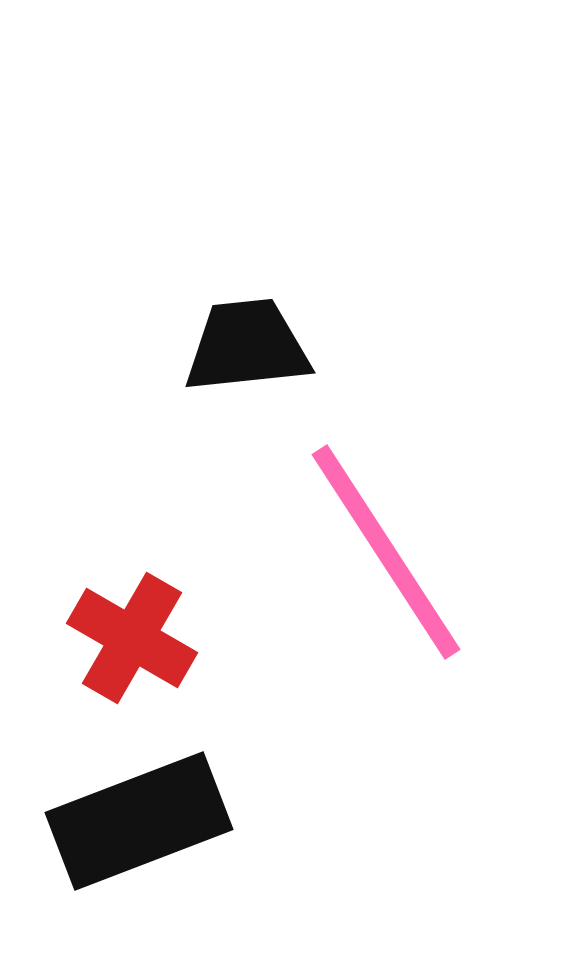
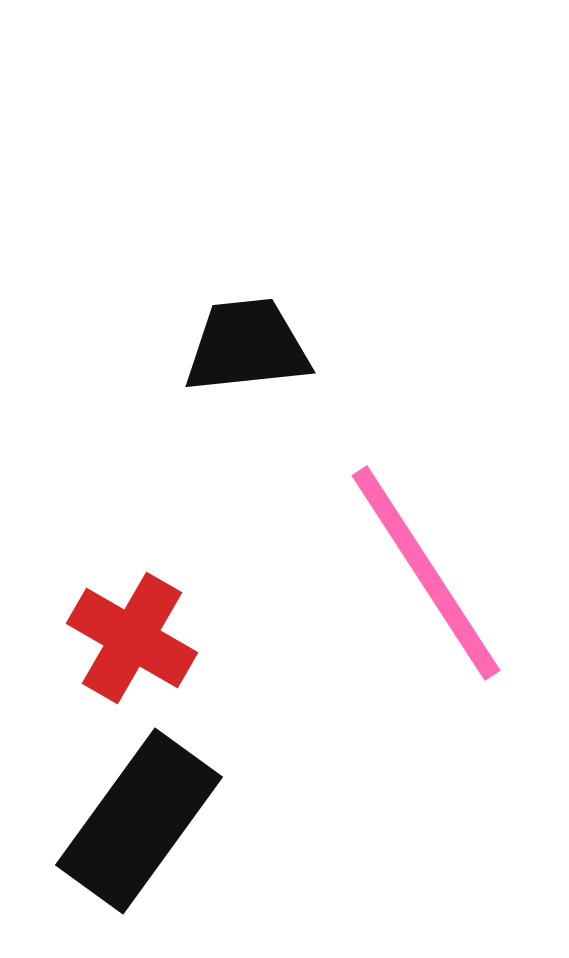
pink line: moved 40 px right, 21 px down
black rectangle: rotated 33 degrees counterclockwise
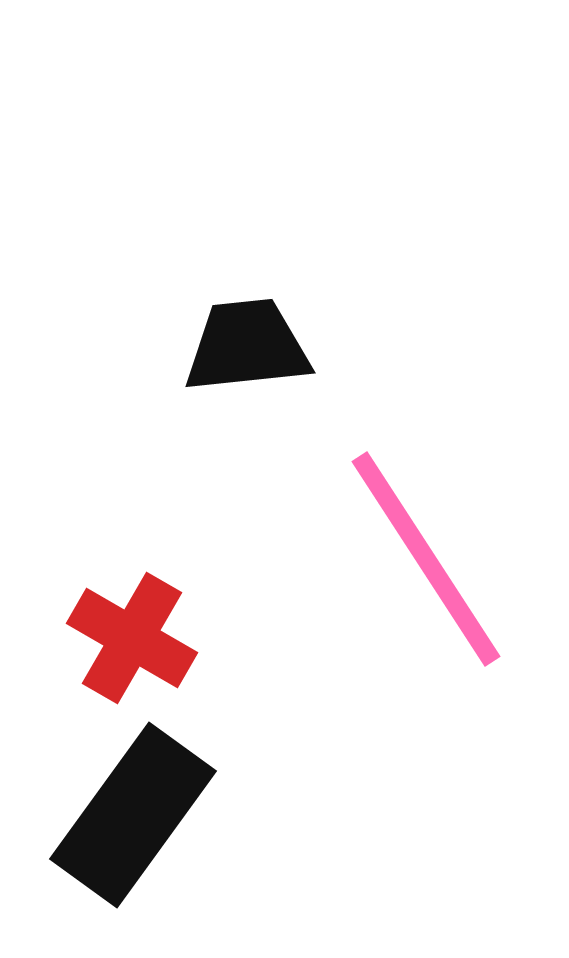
pink line: moved 14 px up
black rectangle: moved 6 px left, 6 px up
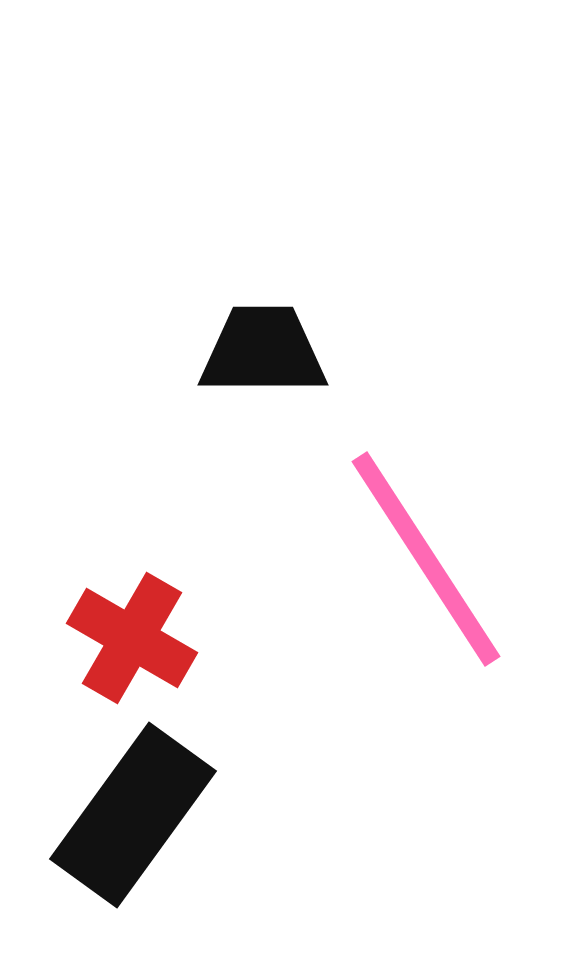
black trapezoid: moved 16 px right, 5 px down; rotated 6 degrees clockwise
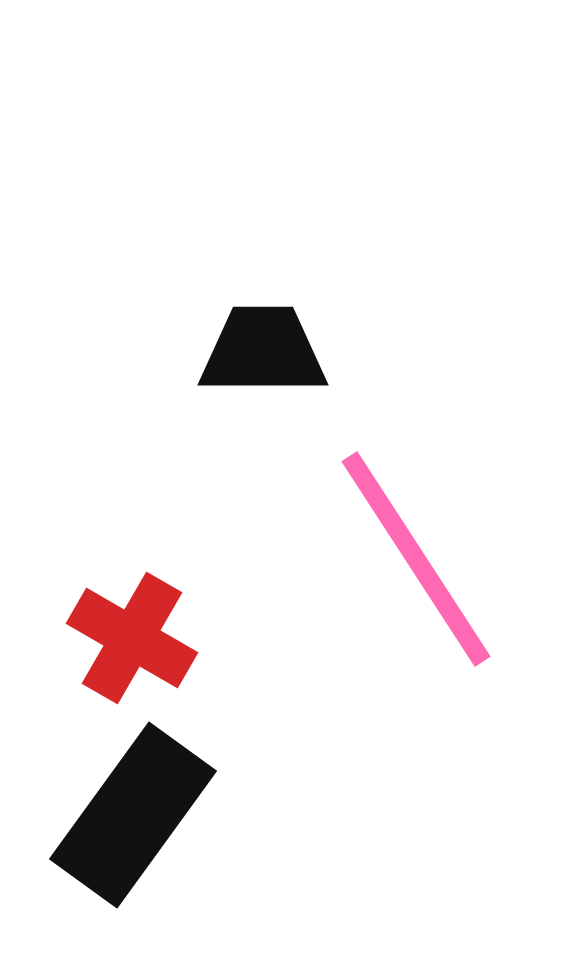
pink line: moved 10 px left
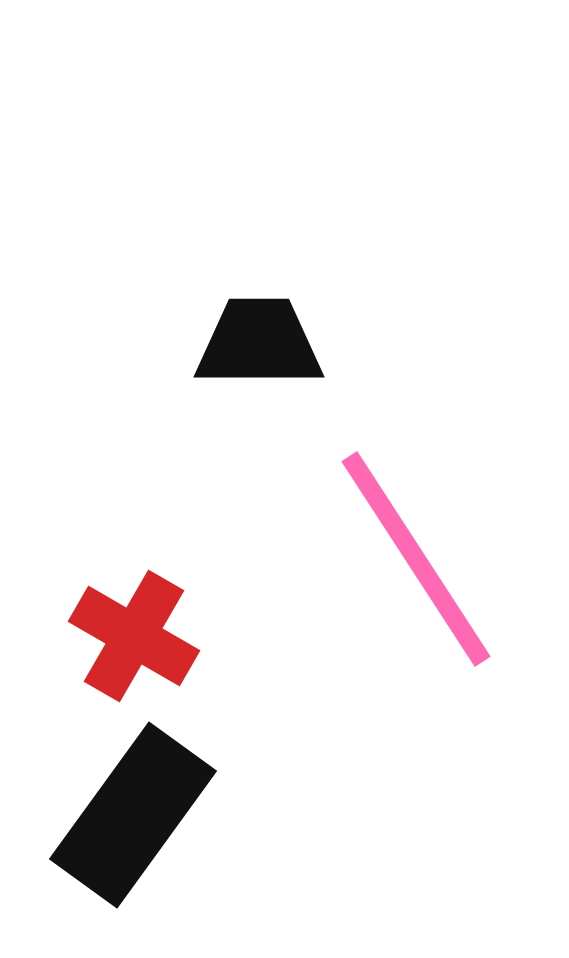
black trapezoid: moved 4 px left, 8 px up
red cross: moved 2 px right, 2 px up
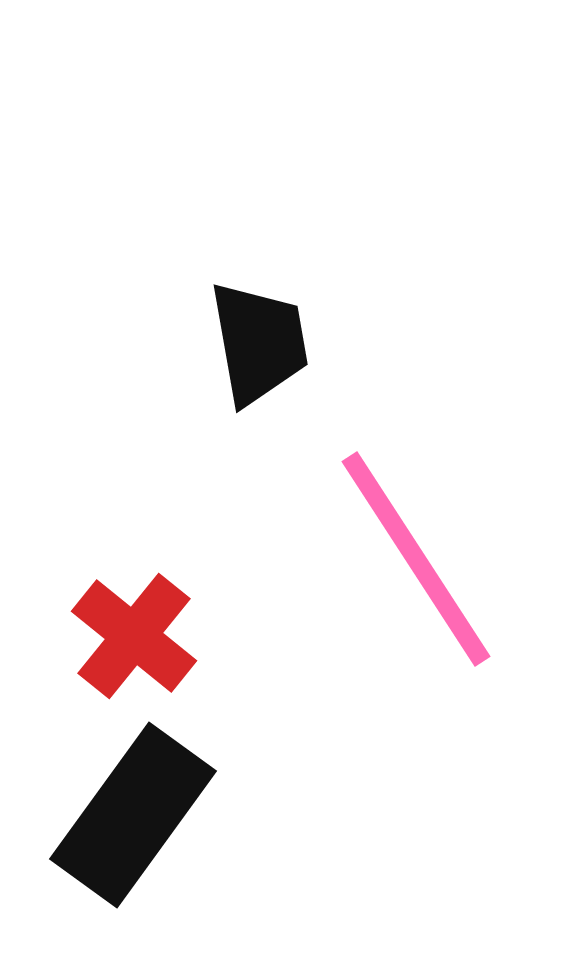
black trapezoid: rotated 80 degrees clockwise
red cross: rotated 9 degrees clockwise
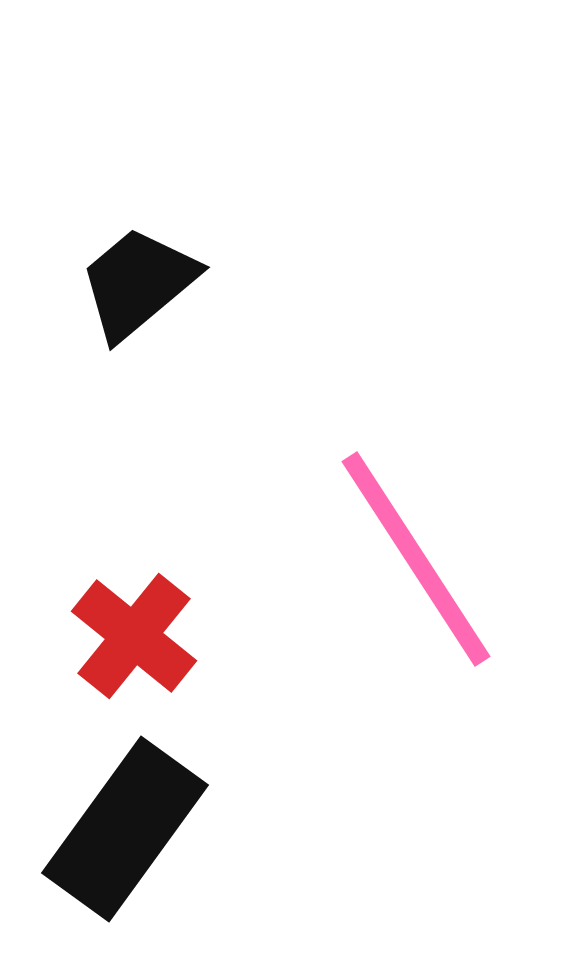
black trapezoid: moved 121 px left, 60 px up; rotated 120 degrees counterclockwise
black rectangle: moved 8 px left, 14 px down
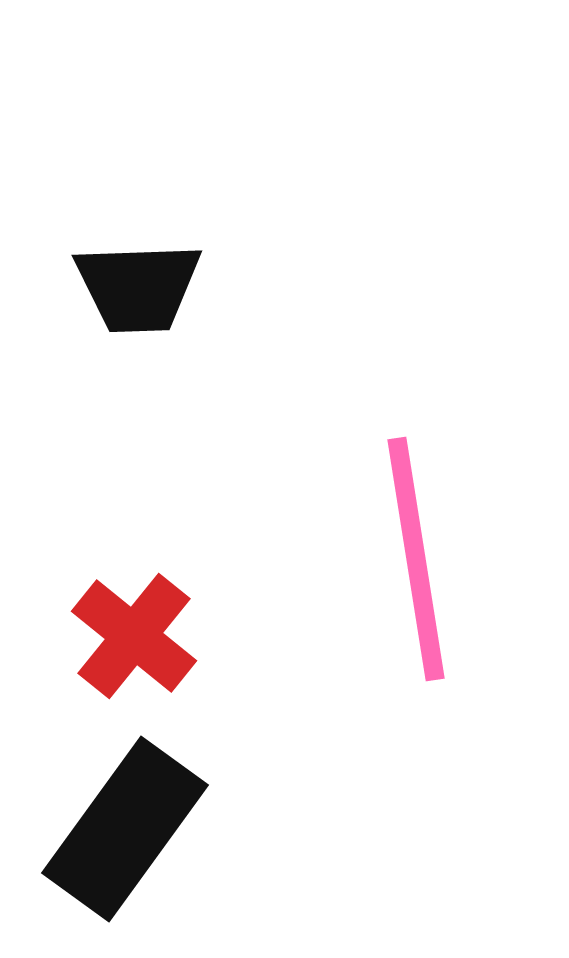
black trapezoid: moved 4 px down; rotated 142 degrees counterclockwise
pink line: rotated 24 degrees clockwise
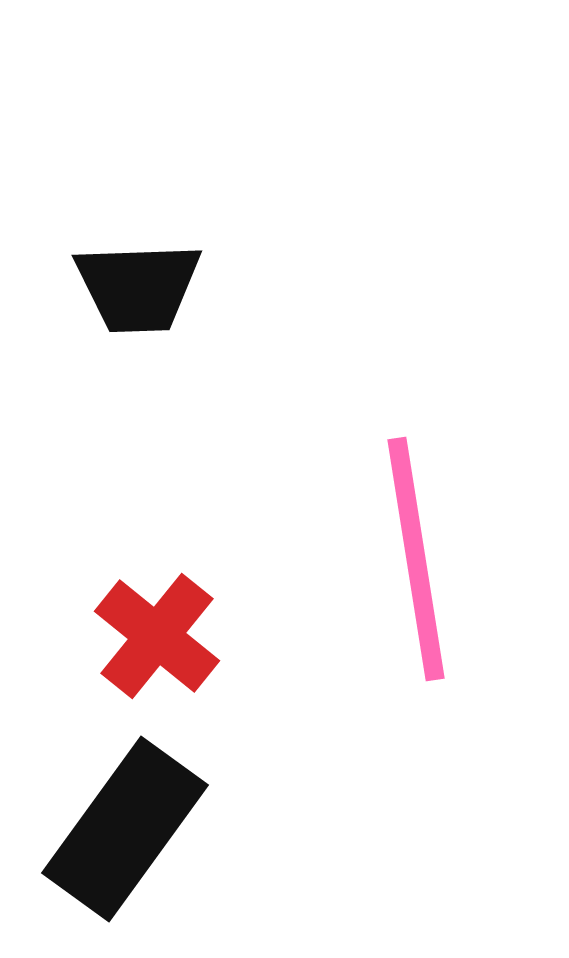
red cross: moved 23 px right
